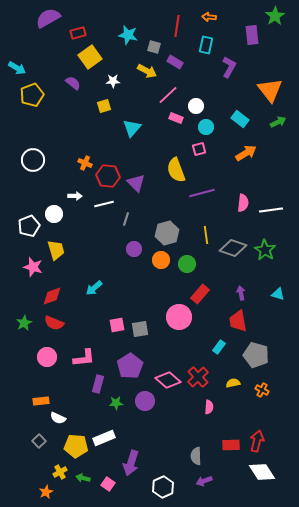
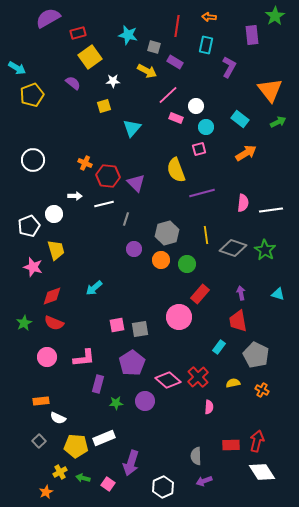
gray pentagon at (256, 355): rotated 10 degrees clockwise
purple pentagon at (130, 366): moved 2 px right, 3 px up
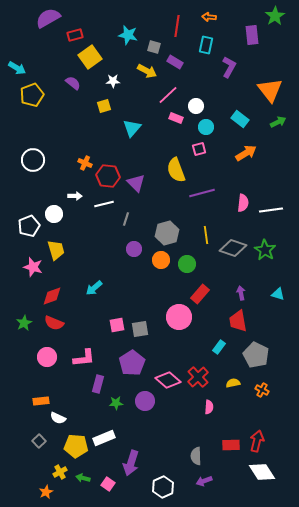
red rectangle at (78, 33): moved 3 px left, 2 px down
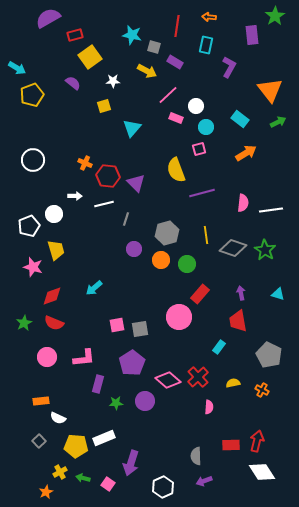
cyan star at (128, 35): moved 4 px right
gray pentagon at (256, 355): moved 13 px right
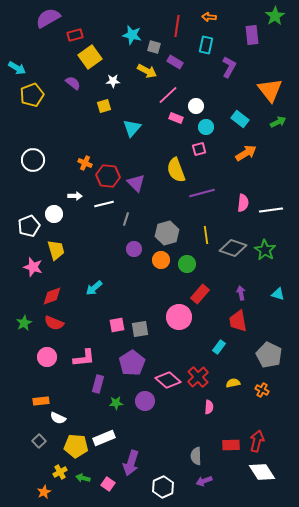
orange star at (46, 492): moved 2 px left
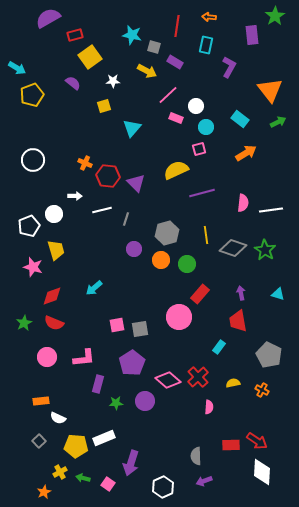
yellow semicircle at (176, 170): rotated 85 degrees clockwise
white line at (104, 204): moved 2 px left, 6 px down
red arrow at (257, 441): rotated 110 degrees clockwise
white diamond at (262, 472): rotated 36 degrees clockwise
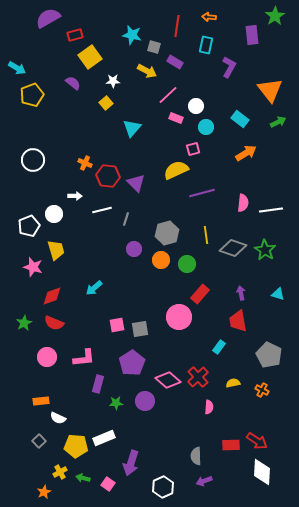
yellow square at (104, 106): moved 2 px right, 3 px up; rotated 24 degrees counterclockwise
pink square at (199, 149): moved 6 px left
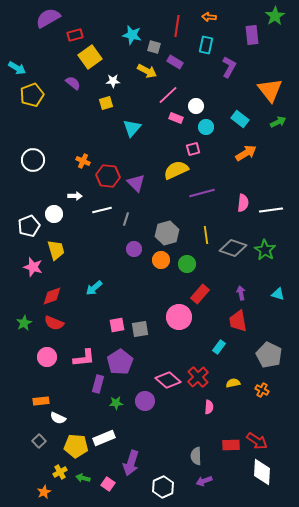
yellow square at (106, 103): rotated 24 degrees clockwise
orange cross at (85, 163): moved 2 px left, 2 px up
purple pentagon at (132, 363): moved 12 px left, 1 px up
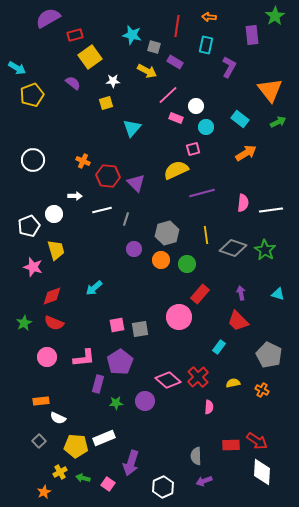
red trapezoid at (238, 321): rotated 35 degrees counterclockwise
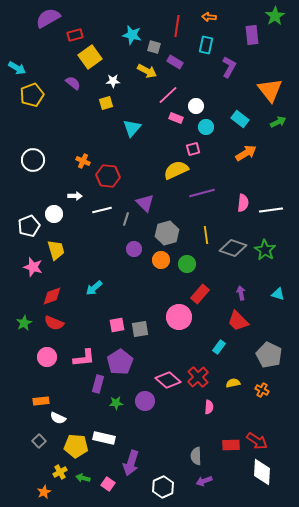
purple triangle at (136, 183): moved 9 px right, 20 px down
white rectangle at (104, 438): rotated 35 degrees clockwise
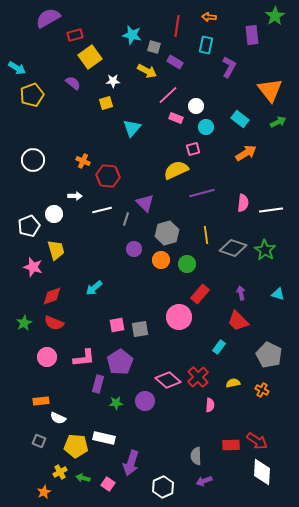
pink semicircle at (209, 407): moved 1 px right, 2 px up
gray square at (39, 441): rotated 24 degrees counterclockwise
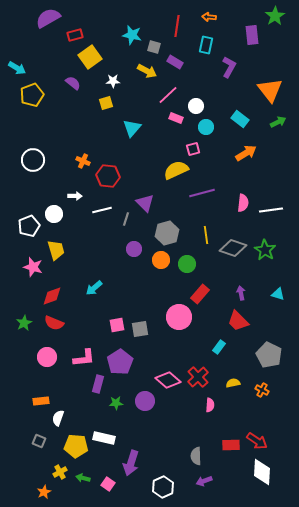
white semicircle at (58, 418): rotated 84 degrees clockwise
